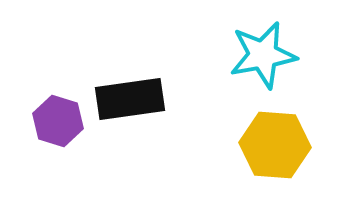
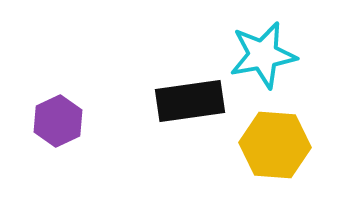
black rectangle: moved 60 px right, 2 px down
purple hexagon: rotated 18 degrees clockwise
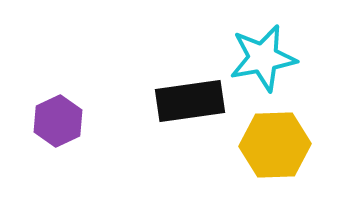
cyan star: moved 3 px down
yellow hexagon: rotated 6 degrees counterclockwise
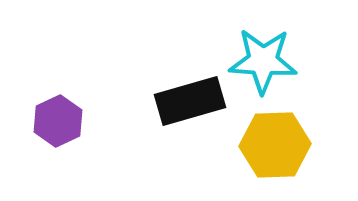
cyan star: moved 3 px down; rotated 14 degrees clockwise
black rectangle: rotated 8 degrees counterclockwise
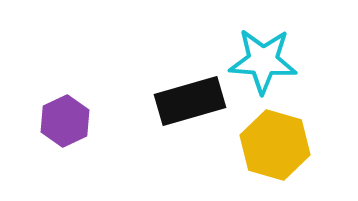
purple hexagon: moved 7 px right
yellow hexagon: rotated 18 degrees clockwise
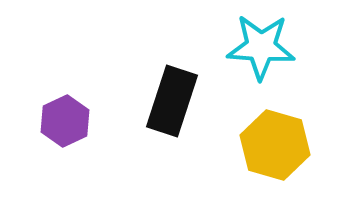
cyan star: moved 2 px left, 14 px up
black rectangle: moved 18 px left; rotated 56 degrees counterclockwise
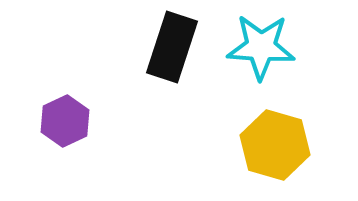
black rectangle: moved 54 px up
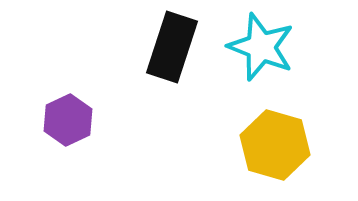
cyan star: rotated 18 degrees clockwise
purple hexagon: moved 3 px right, 1 px up
